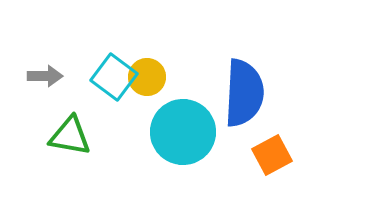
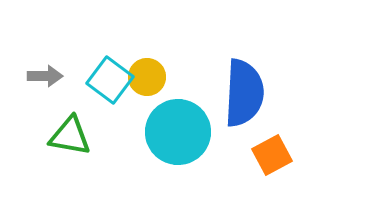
cyan square: moved 4 px left, 3 px down
cyan circle: moved 5 px left
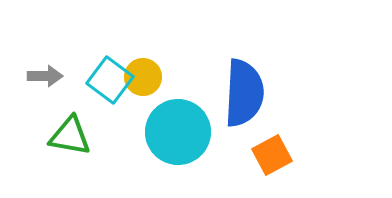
yellow circle: moved 4 px left
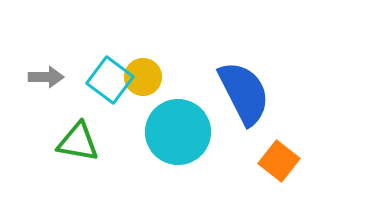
gray arrow: moved 1 px right, 1 px down
blue semicircle: rotated 30 degrees counterclockwise
green triangle: moved 8 px right, 6 px down
orange square: moved 7 px right, 6 px down; rotated 24 degrees counterclockwise
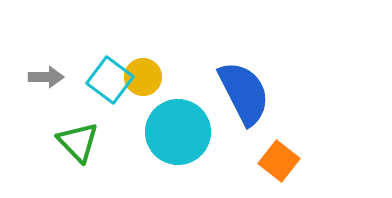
green triangle: rotated 36 degrees clockwise
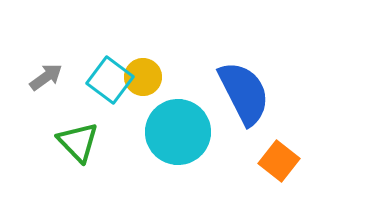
gray arrow: rotated 36 degrees counterclockwise
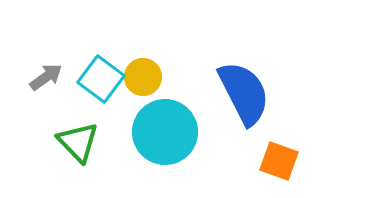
cyan square: moved 9 px left, 1 px up
cyan circle: moved 13 px left
orange square: rotated 18 degrees counterclockwise
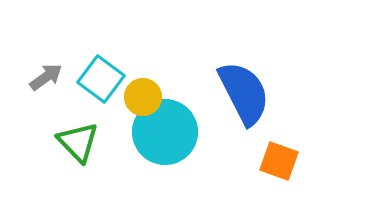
yellow circle: moved 20 px down
